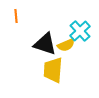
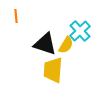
yellow semicircle: rotated 36 degrees counterclockwise
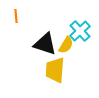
yellow trapezoid: moved 2 px right
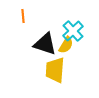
orange line: moved 7 px right
cyan cross: moved 7 px left
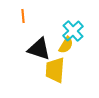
black triangle: moved 6 px left, 5 px down
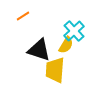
orange line: rotated 64 degrees clockwise
cyan cross: moved 1 px right
black triangle: moved 1 px down
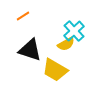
yellow semicircle: moved 1 px up; rotated 30 degrees clockwise
black triangle: moved 9 px left
yellow trapezoid: rotated 64 degrees counterclockwise
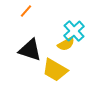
orange line: moved 3 px right, 5 px up; rotated 16 degrees counterclockwise
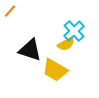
orange line: moved 16 px left
